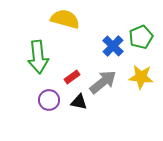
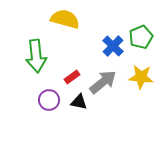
green arrow: moved 2 px left, 1 px up
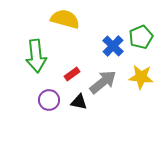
red rectangle: moved 3 px up
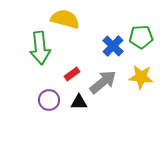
green pentagon: rotated 20 degrees clockwise
green arrow: moved 4 px right, 8 px up
black triangle: rotated 12 degrees counterclockwise
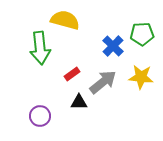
yellow semicircle: moved 1 px down
green pentagon: moved 1 px right, 3 px up
purple circle: moved 9 px left, 16 px down
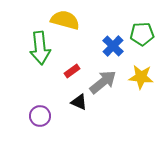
red rectangle: moved 3 px up
black triangle: rotated 24 degrees clockwise
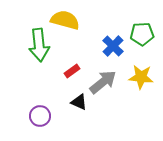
green arrow: moved 1 px left, 3 px up
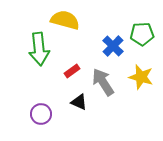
green arrow: moved 4 px down
yellow star: rotated 10 degrees clockwise
gray arrow: rotated 84 degrees counterclockwise
purple circle: moved 1 px right, 2 px up
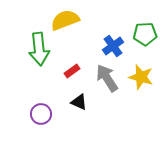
yellow semicircle: rotated 36 degrees counterclockwise
green pentagon: moved 3 px right
blue cross: rotated 10 degrees clockwise
gray arrow: moved 4 px right, 4 px up
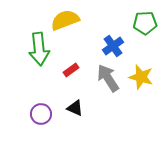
green pentagon: moved 11 px up
red rectangle: moved 1 px left, 1 px up
gray arrow: moved 1 px right
black triangle: moved 4 px left, 6 px down
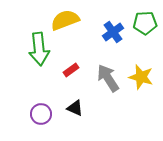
blue cross: moved 14 px up
